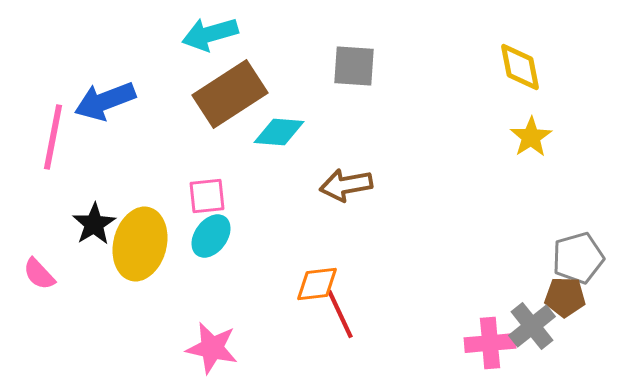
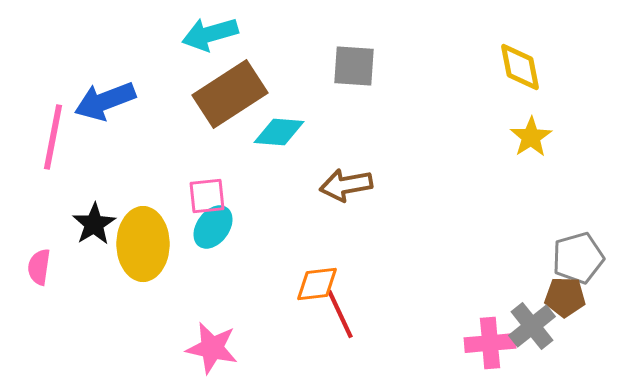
cyan ellipse: moved 2 px right, 9 px up
yellow ellipse: moved 3 px right; rotated 14 degrees counterclockwise
pink semicircle: moved 7 px up; rotated 51 degrees clockwise
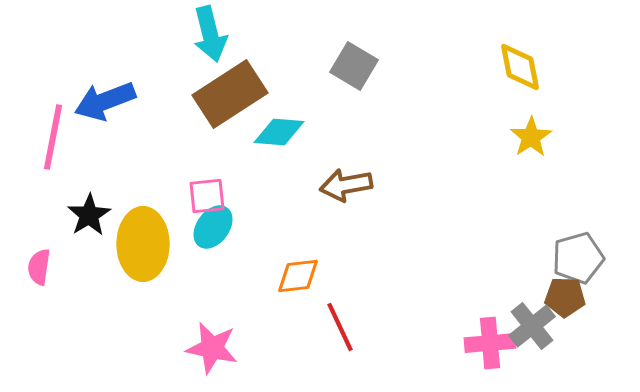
cyan arrow: rotated 88 degrees counterclockwise
gray square: rotated 27 degrees clockwise
black star: moved 5 px left, 9 px up
orange diamond: moved 19 px left, 8 px up
red line: moved 13 px down
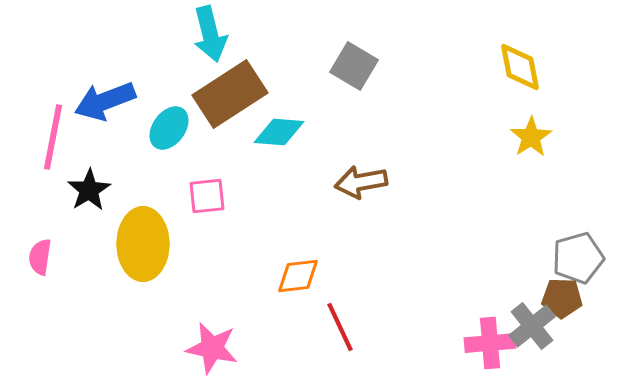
brown arrow: moved 15 px right, 3 px up
black star: moved 25 px up
cyan ellipse: moved 44 px left, 99 px up
pink semicircle: moved 1 px right, 10 px up
brown pentagon: moved 3 px left, 1 px down
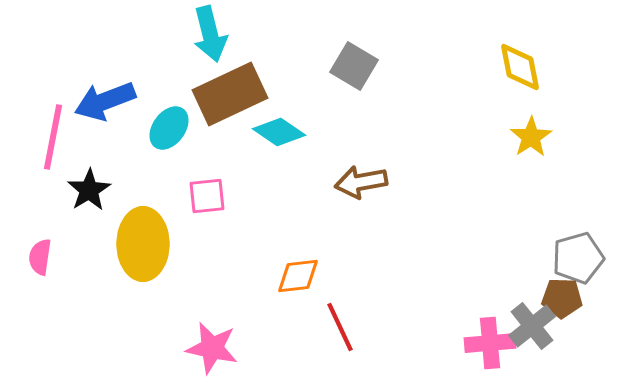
brown rectangle: rotated 8 degrees clockwise
cyan diamond: rotated 30 degrees clockwise
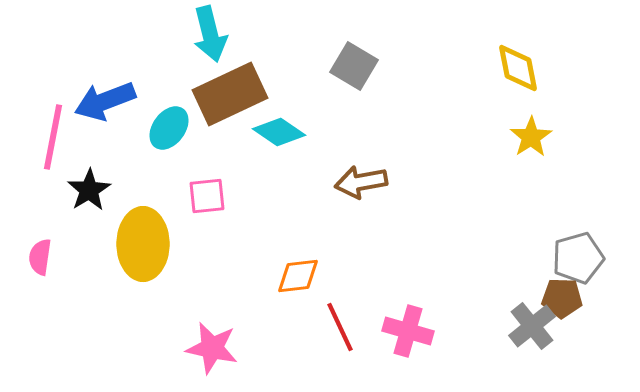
yellow diamond: moved 2 px left, 1 px down
pink cross: moved 82 px left, 12 px up; rotated 21 degrees clockwise
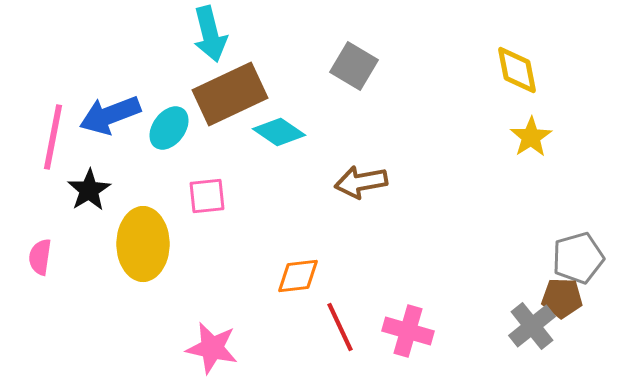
yellow diamond: moved 1 px left, 2 px down
blue arrow: moved 5 px right, 14 px down
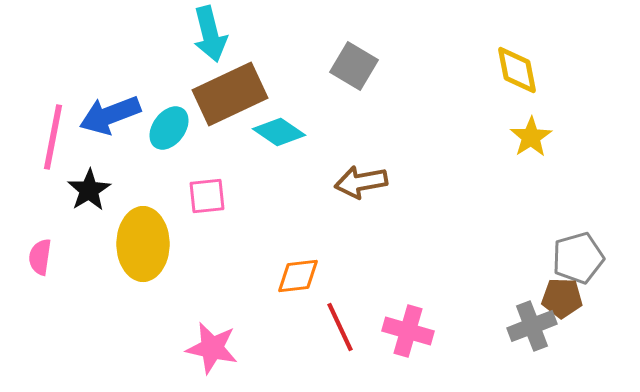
gray cross: rotated 18 degrees clockwise
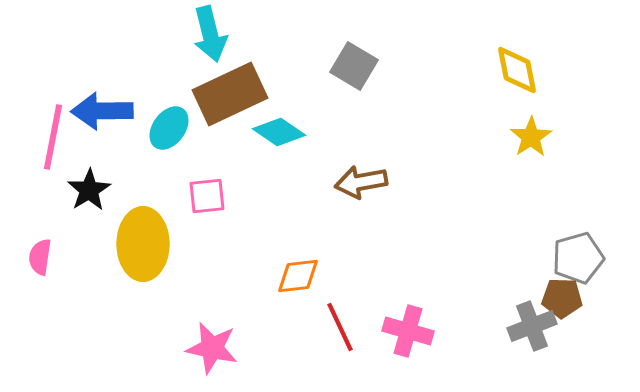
blue arrow: moved 8 px left, 4 px up; rotated 20 degrees clockwise
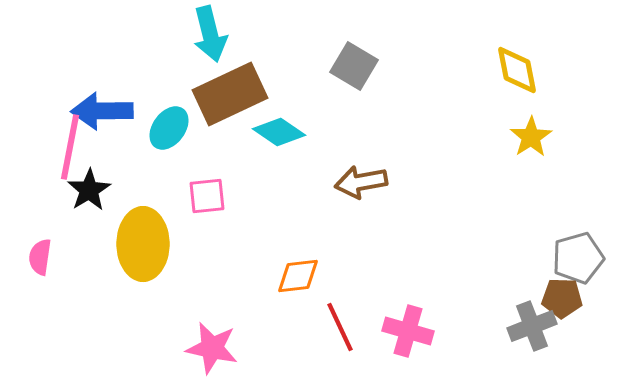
pink line: moved 17 px right, 10 px down
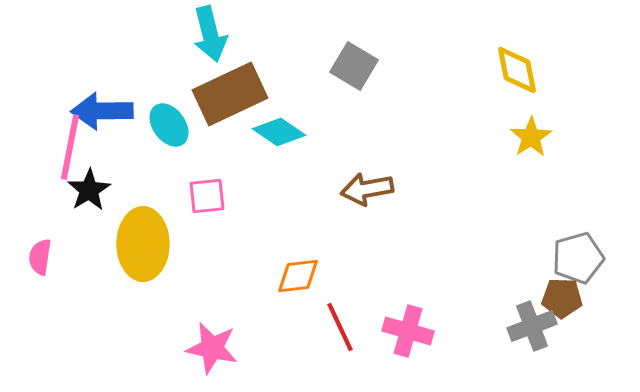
cyan ellipse: moved 3 px up; rotated 72 degrees counterclockwise
brown arrow: moved 6 px right, 7 px down
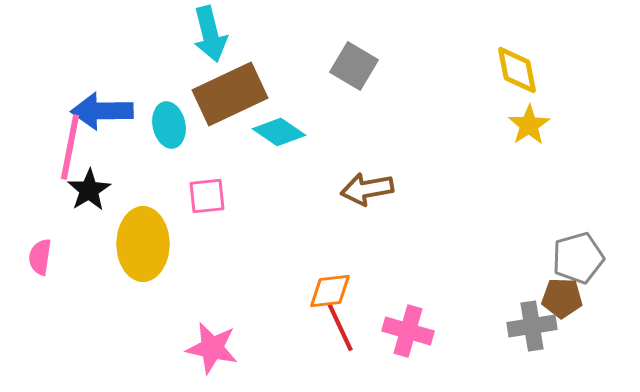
cyan ellipse: rotated 24 degrees clockwise
yellow star: moved 2 px left, 12 px up
orange diamond: moved 32 px right, 15 px down
gray cross: rotated 12 degrees clockwise
